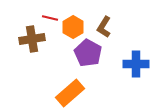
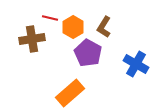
blue cross: rotated 30 degrees clockwise
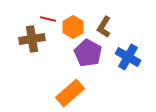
red line: moved 2 px left, 1 px down
blue cross: moved 8 px left, 7 px up
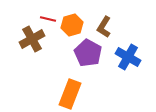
orange hexagon: moved 1 px left, 2 px up; rotated 15 degrees clockwise
brown cross: rotated 20 degrees counterclockwise
orange rectangle: moved 1 px down; rotated 28 degrees counterclockwise
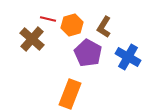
brown cross: rotated 20 degrees counterclockwise
